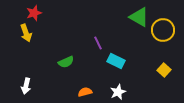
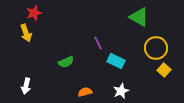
yellow circle: moved 7 px left, 18 px down
white star: moved 3 px right, 1 px up
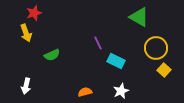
green semicircle: moved 14 px left, 7 px up
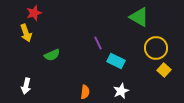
orange semicircle: rotated 112 degrees clockwise
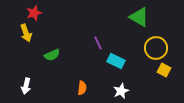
yellow square: rotated 16 degrees counterclockwise
orange semicircle: moved 3 px left, 4 px up
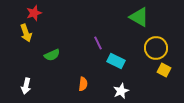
orange semicircle: moved 1 px right, 4 px up
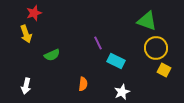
green triangle: moved 8 px right, 4 px down; rotated 10 degrees counterclockwise
yellow arrow: moved 1 px down
white star: moved 1 px right, 1 px down
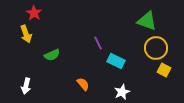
red star: rotated 21 degrees counterclockwise
orange semicircle: rotated 48 degrees counterclockwise
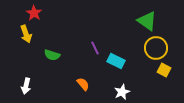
green triangle: rotated 15 degrees clockwise
purple line: moved 3 px left, 5 px down
green semicircle: rotated 42 degrees clockwise
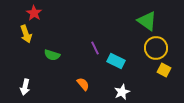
white arrow: moved 1 px left, 1 px down
